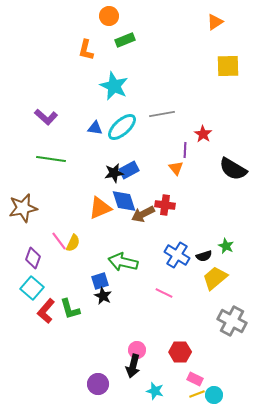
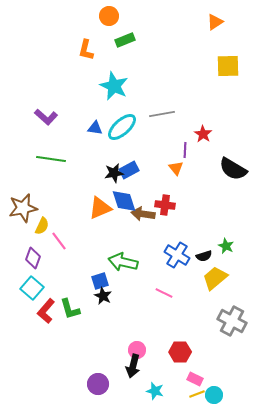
brown arrow at (143, 214): rotated 35 degrees clockwise
yellow semicircle at (73, 243): moved 31 px left, 17 px up
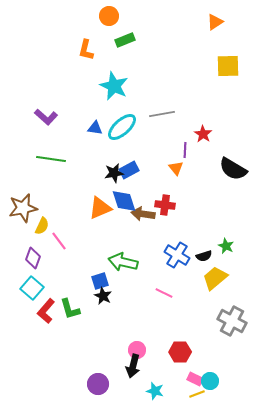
cyan circle at (214, 395): moved 4 px left, 14 px up
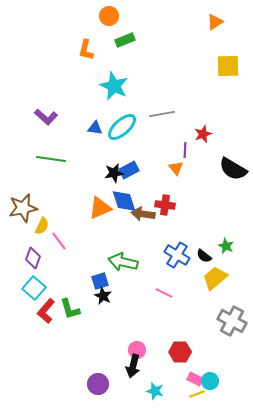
red star at (203, 134): rotated 18 degrees clockwise
black semicircle at (204, 256): rotated 56 degrees clockwise
cyan square at (32, 288): moved 2 px right
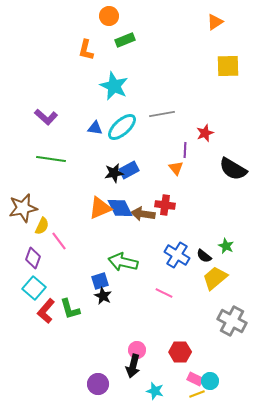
red star at (203, 134): moved 2 px right, 1 px up
blue diamond at (124, 201): moved 4 px left, 7 px down; rotated 8 degrees counterclockwise
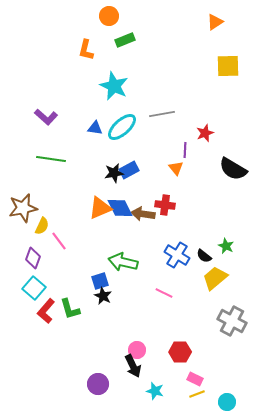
black arrow at (133, 366): rotated 40 degrees counterclockwise
cyan circle at (210, 381): moved 17 px right, 21 px down
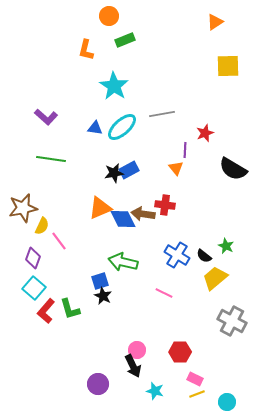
cyan star at (114, 86): rotated 8 degrees clockwise
blue diamond at (120, 208): moved 3 px right, 11 px down
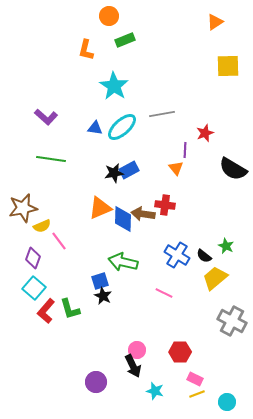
blue diamond at (123, 219): rotated 28 degrees clockwise
yellow semicircle at (42, 226): rotated 42 degrees clockwise
purple circle at (98, 384): moved 2 px left, 2 px up
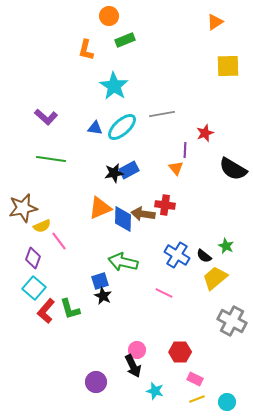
yellow line at (197, 394): moved 5 px down
